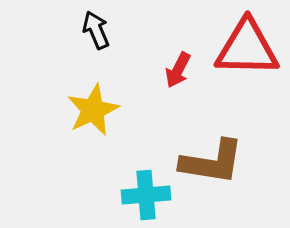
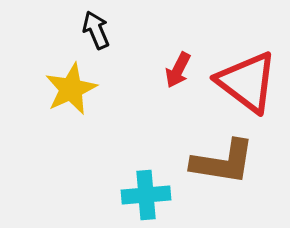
red triangle: moved 34 px down; rotated 36 degrees clockwise
yellow star: moved 22 px left, 21 px up
brown L-shape: moved 11 px right
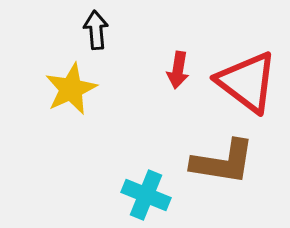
black arrow: rotated 18 degrees clockwise
red arrow: rotated 18 degrees counterclockwise
cyan cross: rotated 27 degrees clockwise
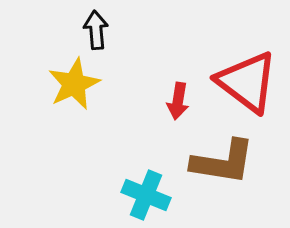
red arrow: moved 31 px down
yellow star: moved 3 px right, 5 px up
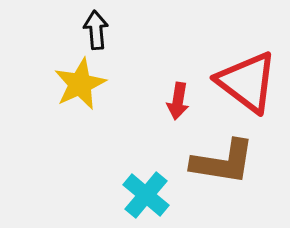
yellow star: moved 6 px right
cyan cross: rotated 18 degrees clockwise
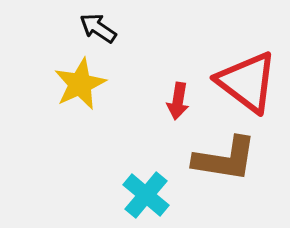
black arrow: moved 2 px right, 2 px up; rotated 51 degrees counterclockwise
brown L-shape: moved 2 px right, 3 px up
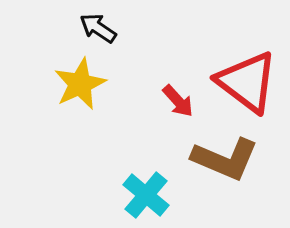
red arrow: rotated 51 degrees counterclockwise
brown L-shape: rotated 14 degrees clockwise
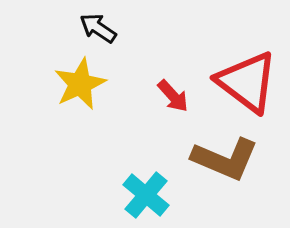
red arrow: moved 5 px left, 5 px up
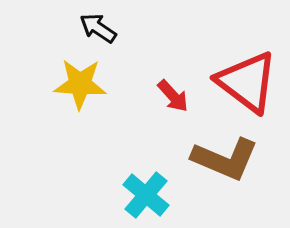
yellow star: rotated 28 degrees clockwise
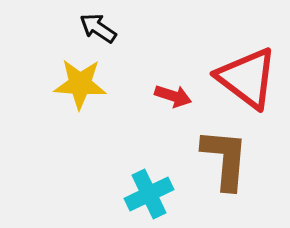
red triangle: moved 4 px up
red arrow: rotated 30 degrees counterclockwise
brown L-shape: rotated 108 degrees counterclockwise
cyan cross: moved 3 px right, 1 px up; rotated 24 degrees clockwise
